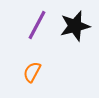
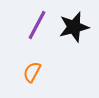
black star: moved 1 px left, 1 px down
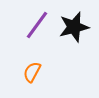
purple line: rotated 8 degrees clockwise
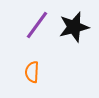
orange semicircle: rotated 25 degrees counterclockwise
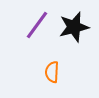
orange semicircle: moved 20 px right
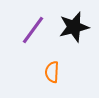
purple line: moved 4 px left, 5 px down
